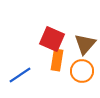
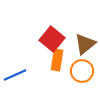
red square: rotated 15 degrees clockwise
brown triangle: rotated 10 degrees clockwise
blue line: moved 5 px left; rotated 10 degrees clockwise
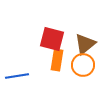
red square: rotated 25 degrees counterclockwise
orange circle: moved 1 px right, 6 px up
blue line: moved 2 px right, 1 px down; rotated 15 degrees clockwise
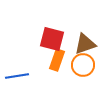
brown triangle: rotated 20 degrees clockwise
orange rectangle: rotated 10 degrees clockwise
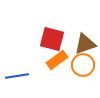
orange rectangle: rotated 35 degrees clockwise
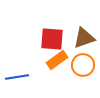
red square: rotated 10 degrees counterclockwise
brown triangle: moved 1 px left, 6 px up
blue line: moved 1 px down
